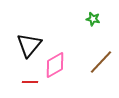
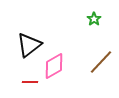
green star: moved 1 px right; rotated 24 degrees clockwise
black triangle: rotated 12 degrees clockwise
pink diamond: moved 1 px left, 1 px down
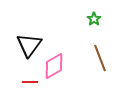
black triangle: rotated 16 degrees counterclockwise
brown line: moved 1 px left, 4 px up; rotated 64 degrees counterclockwise
